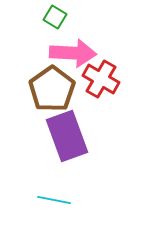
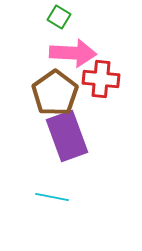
green square: moved 4 px right
red cross: rotated 24 degrees counterclockwise
brown pentagon: moved 3 px right, 4 px down
cyan line: moved 2 px left, 3 px up
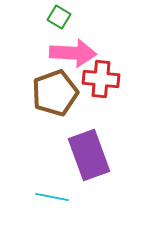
brown pentagon: rotated 15 degrees clockwise
purple rectangle: moved 22 px right, 19 px down
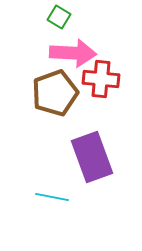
purple rectangle: moved 3 px right, 2 px down
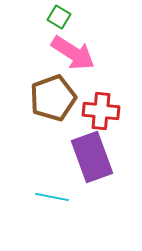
pink arrow: rotated 30 degrees clockwise
red cross: moved 32 px down
brown pentagon: moved 2 px left, 5 px down
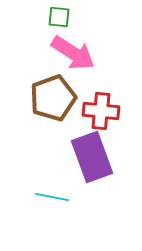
green square: rotated 25 degrees counterclockwise
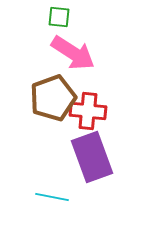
red cross: moved 13 px left
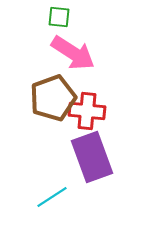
red cross: moved 1 px left
cyan line: rotated 44 degrees counterclockwise
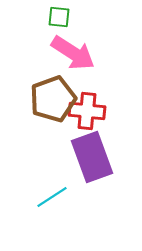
brown pentagon: moved 1 px down
